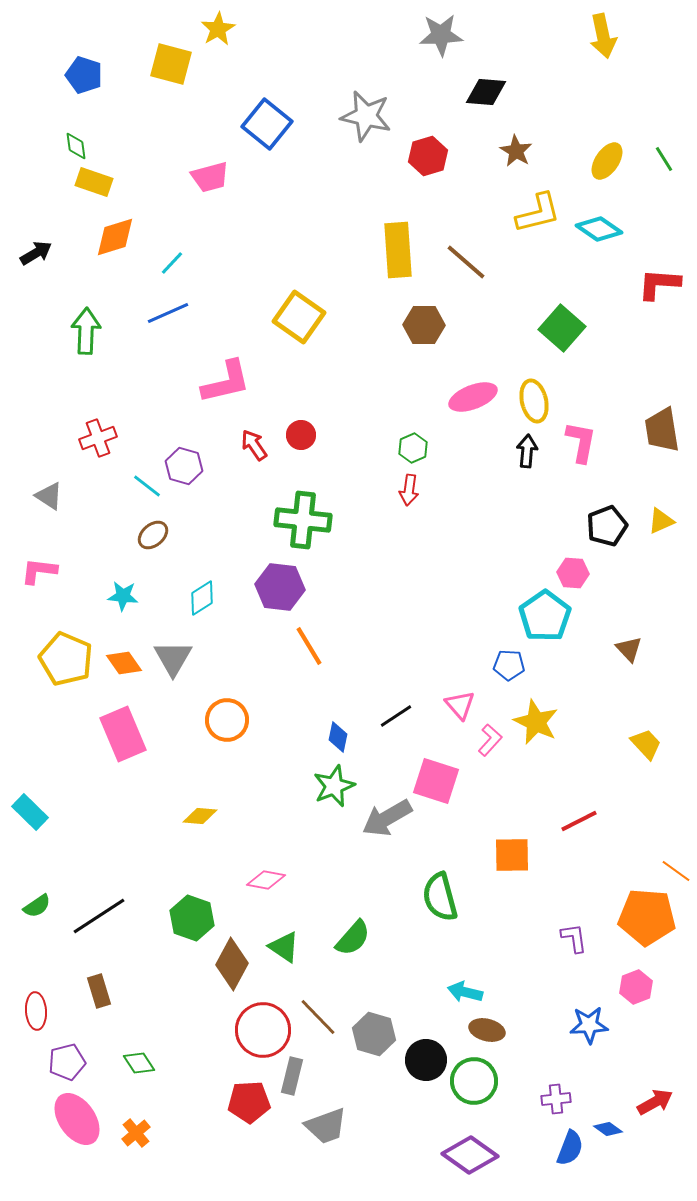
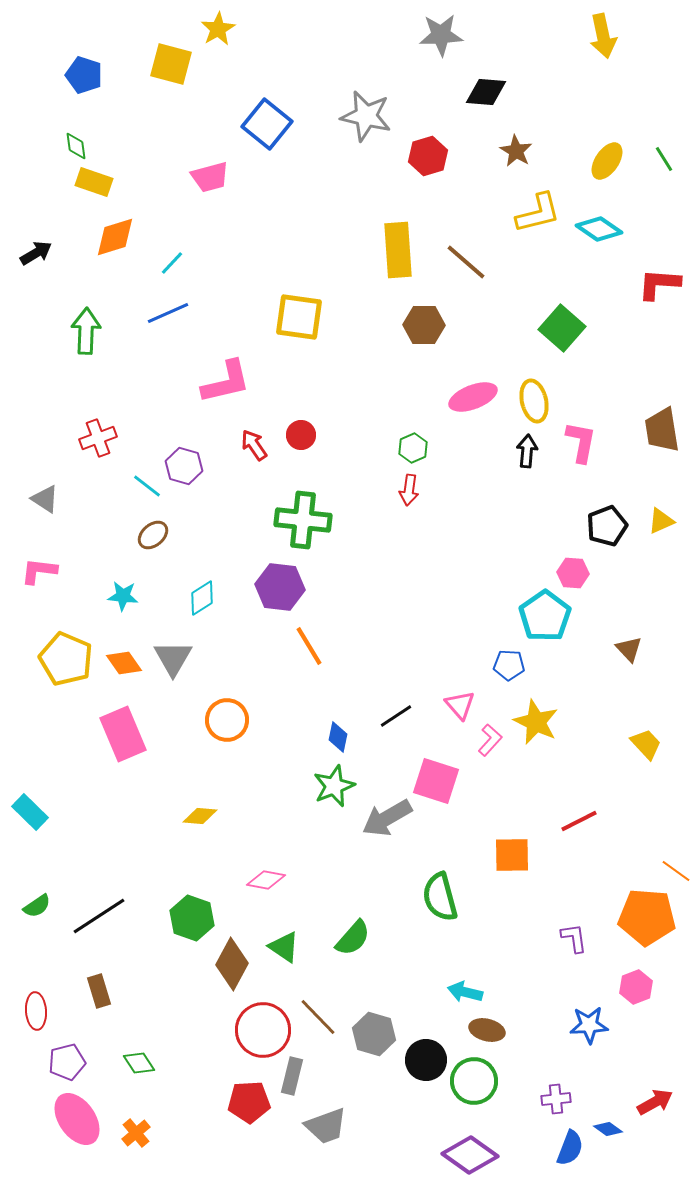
yellow square at (299, 317): rotated 27 degrees counterclockwise
gray triangle at (49, 496): moved 4 px left, 3 px down
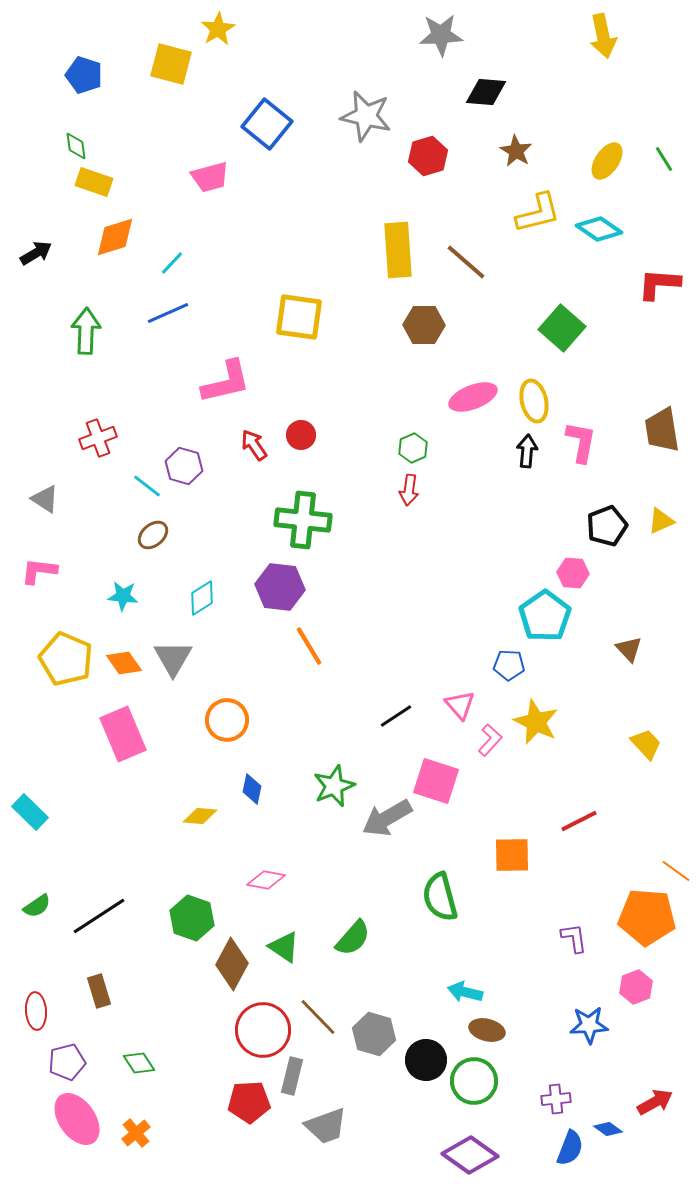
blue diamond at (338, 737): moved 86 px left, 52 px down
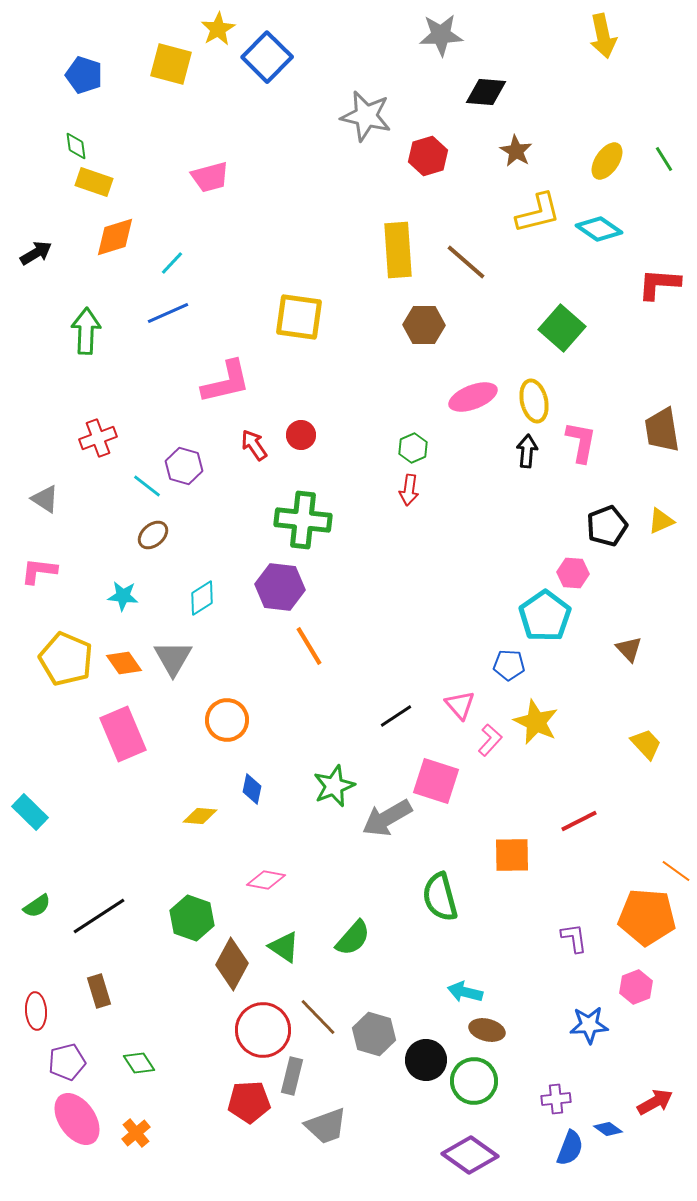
blue square at (267, 124): moved 67 px up; rotated 6 degrees clockwise
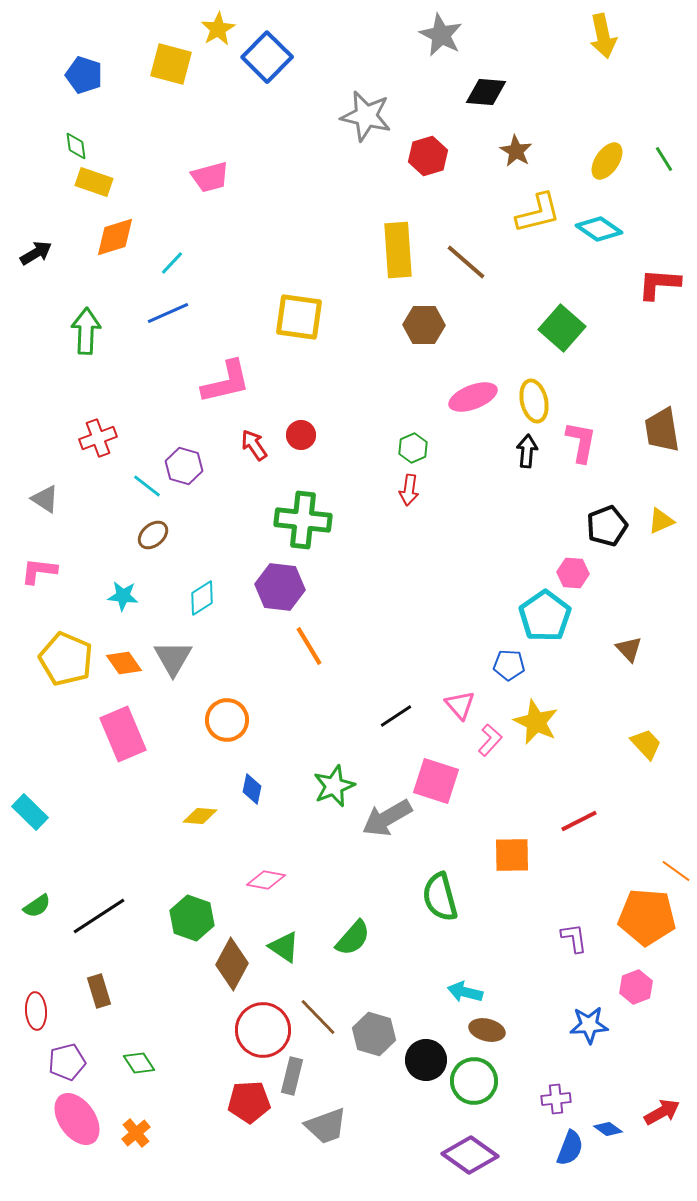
gray star at (441, 35): rotated 30 degrees clockwise
red arrow at (655, 1102): moved 7 px right, 10 px down
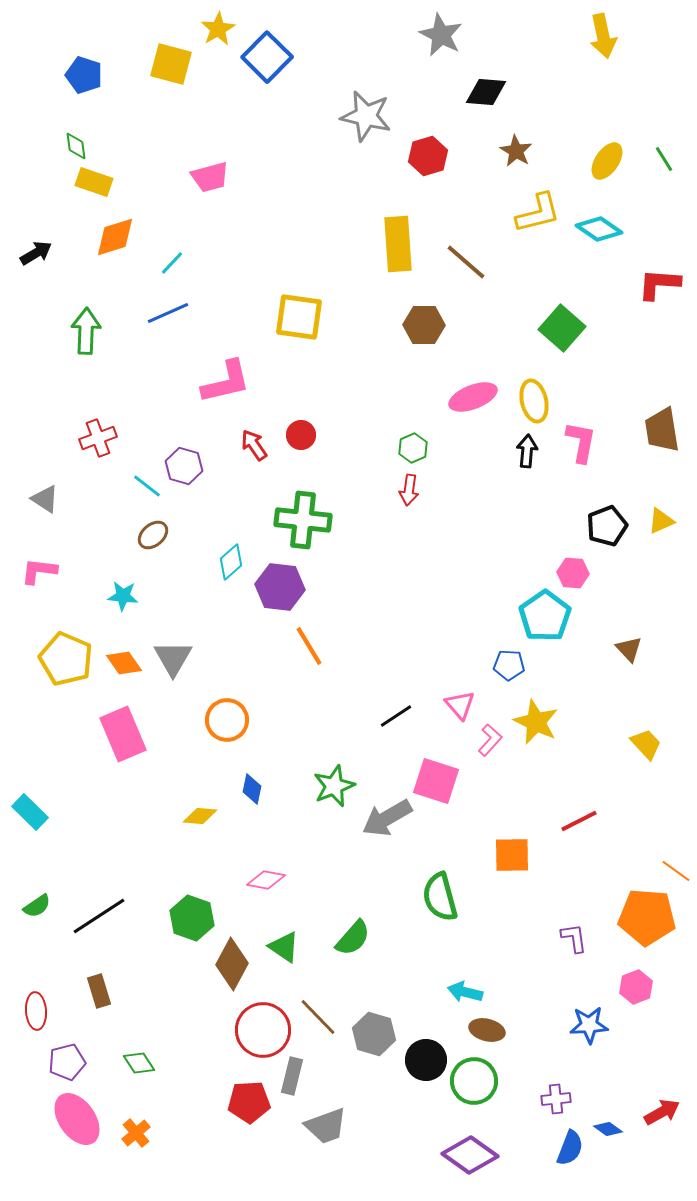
yellow rectangle at (398, 250): moved 6 px up
cyan diamond at (202, 598): moved 29 px right, 36 px up; rotated 9 degrees counterclockwise
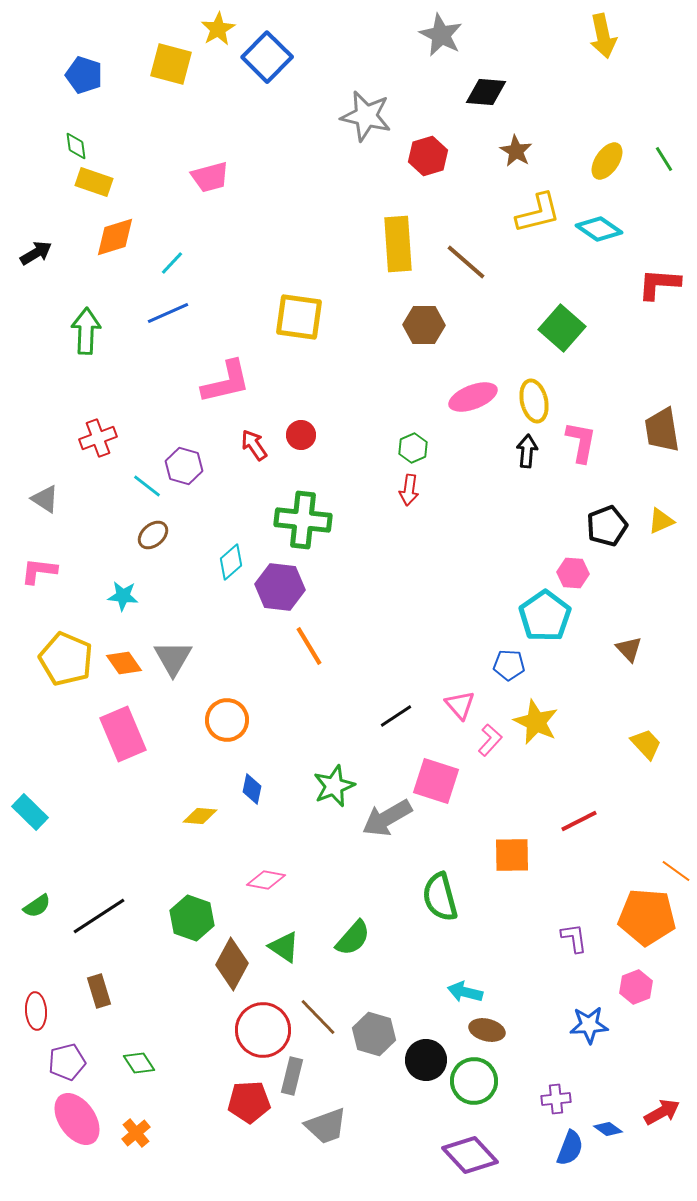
purple diamond at (470, 1155): rotated 12 degrees clockwise
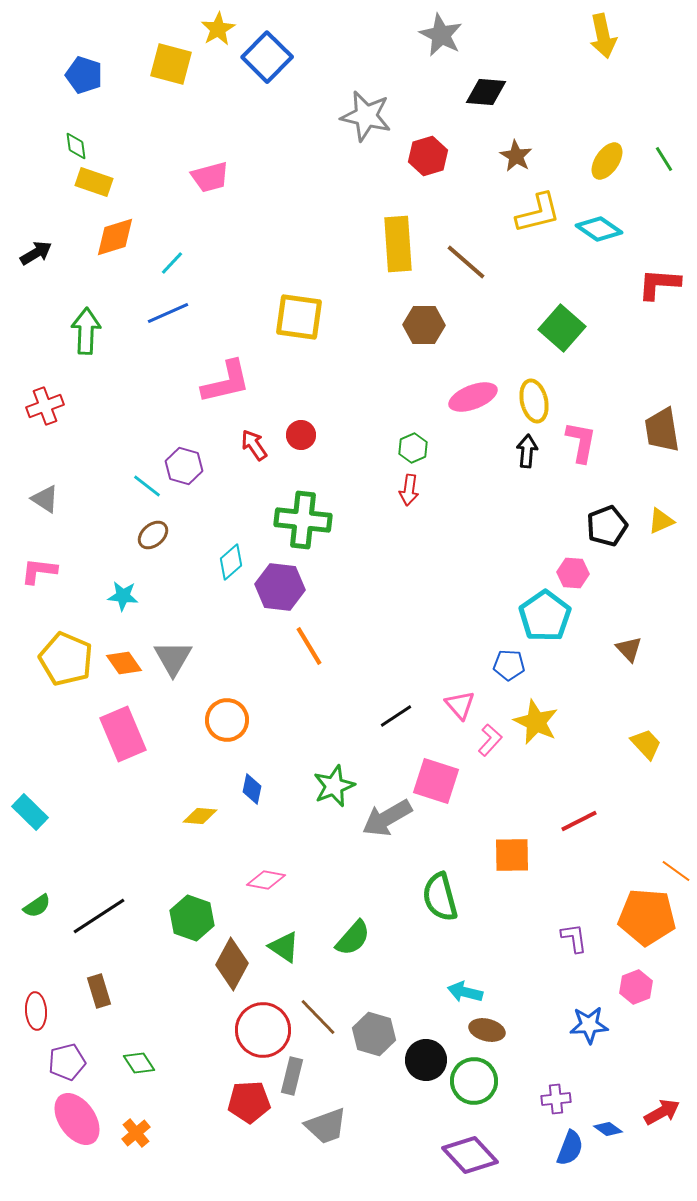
brown star at (516, 151): moved 5 px down
red cross at (98, 438): moved 53 px left, 32 px up
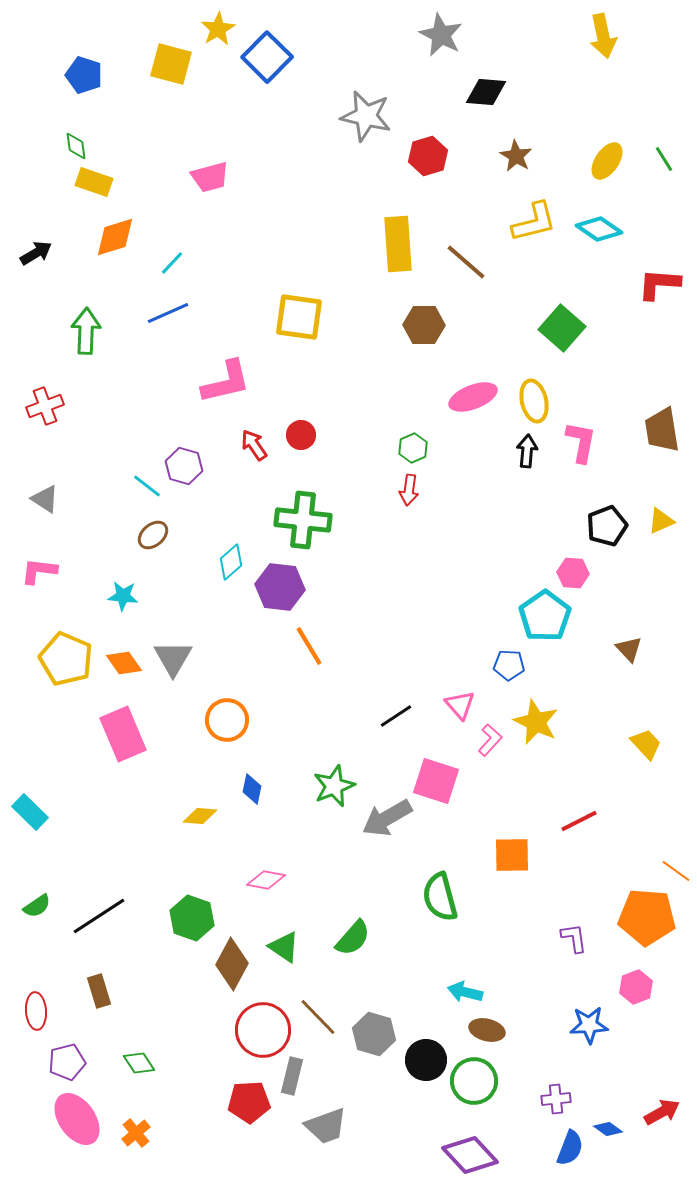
yellow L-shape at (538, 213): moved 4 px left, 9 px down
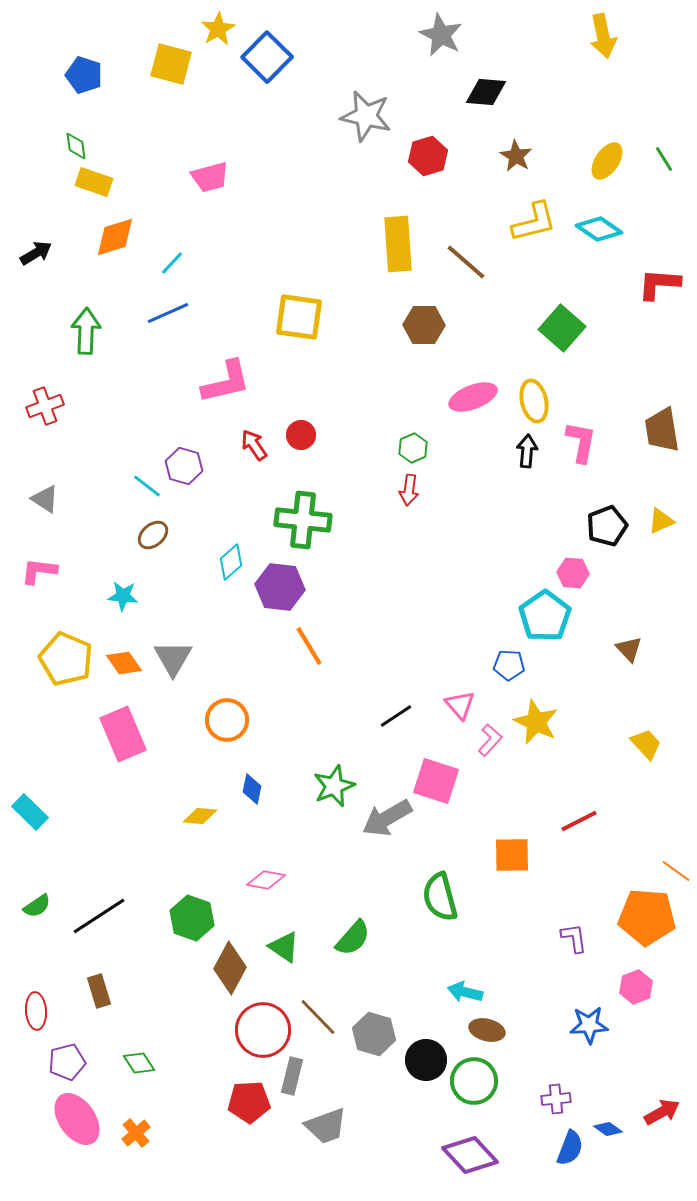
brown diamond at (232, 964): moved 2 px left, 4 px down
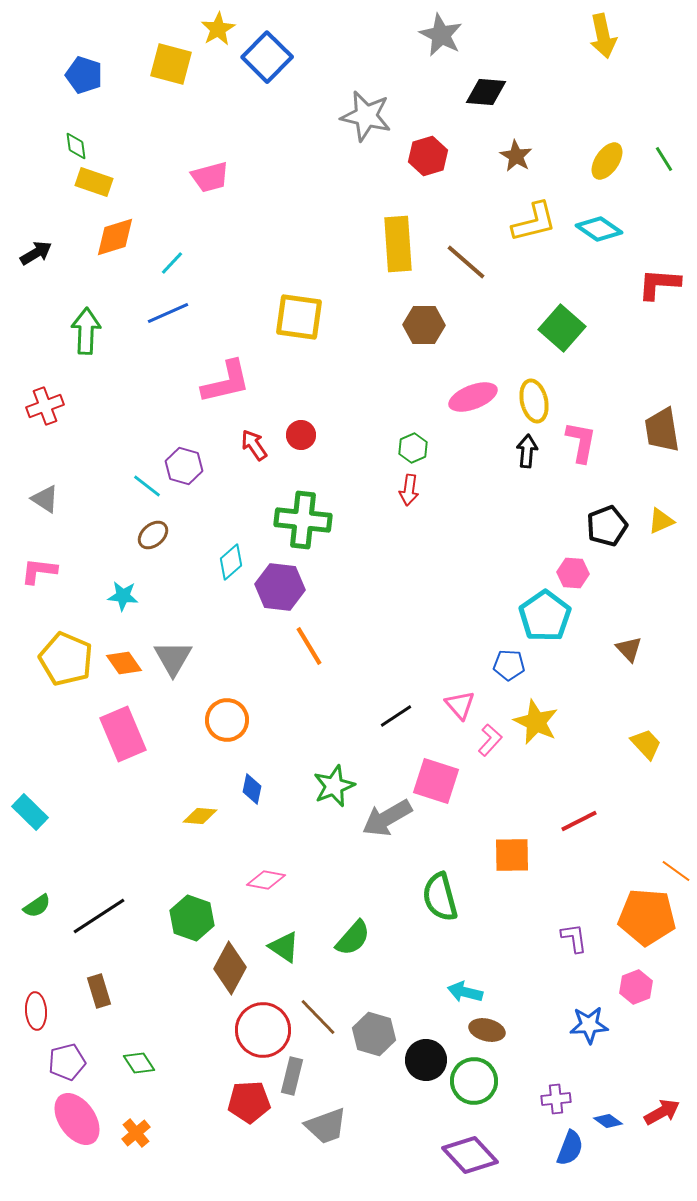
blue diamond at (608, 1129): moved 8 px up
